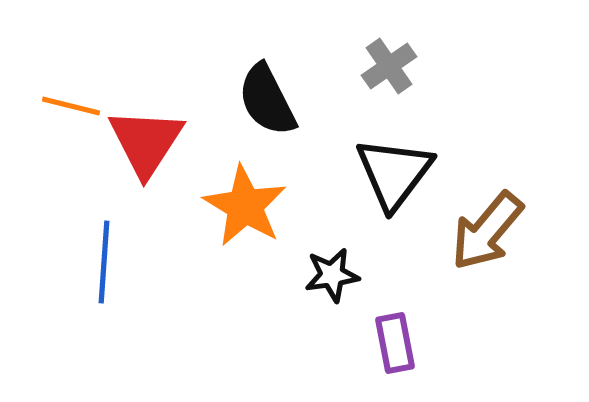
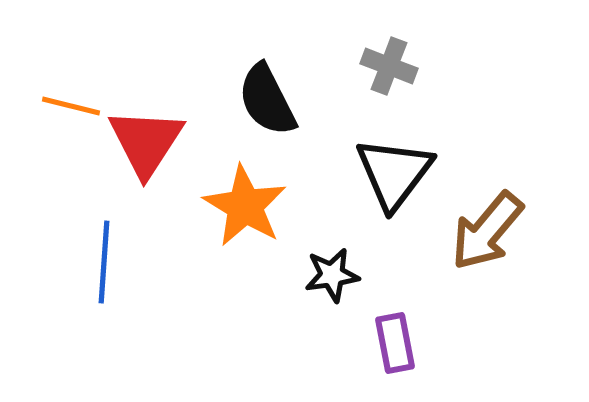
gray cross: rotated 34 degrees counterclockwise
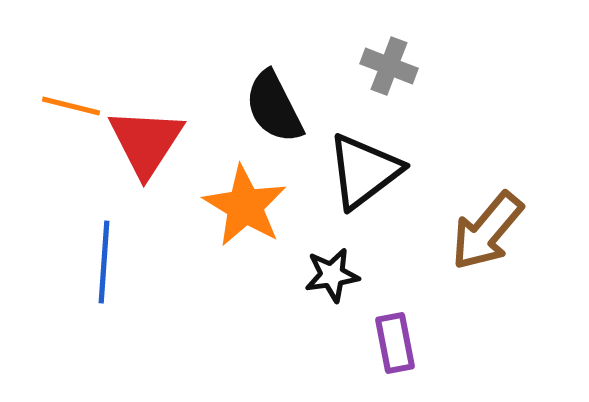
black semicircle: moved 7 px right, 7 px down
black triangle: moved 30 px left, 2 px up; rotated 16 degrees clockwise
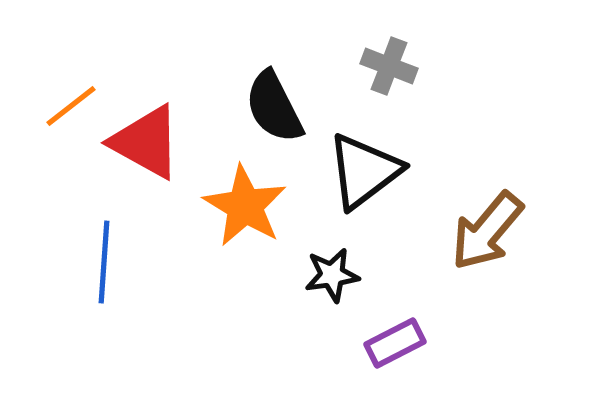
orange line: rotated 52 degrees counterclockwise
red triangle: rotated 34 degrees counterclockwise
purple rectangle: rotated 74 degrees clockwise
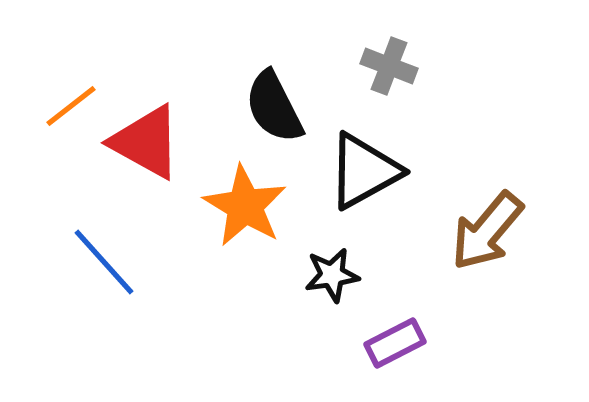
black triangle: rotated 8 degrees clockwise
blue line: rotated 46 degrees counterclockwise
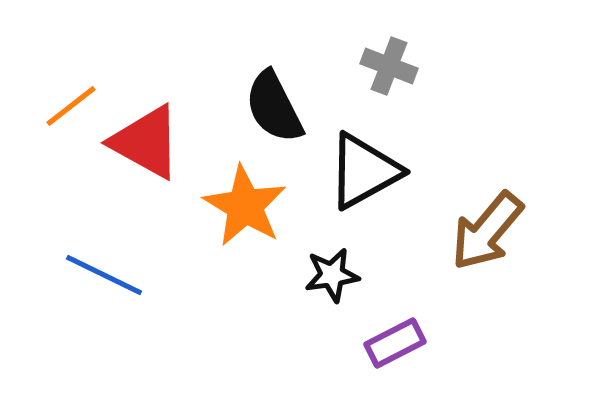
blue line: moved 13 px down; rotated 22 degrees counterclockwise
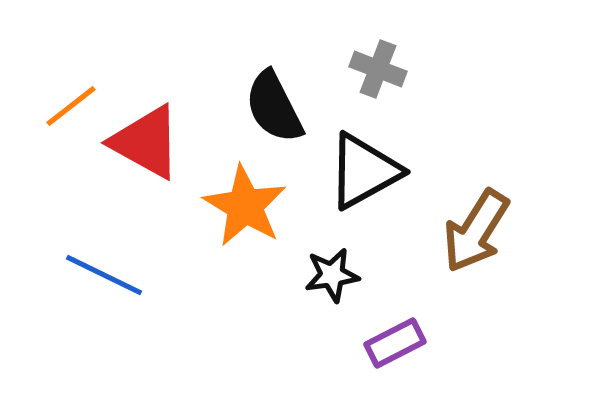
gray cross: moved 11 px left, 3 px down
brown arrow: moved 11 px left; rotated 8 degrees counterclockwise
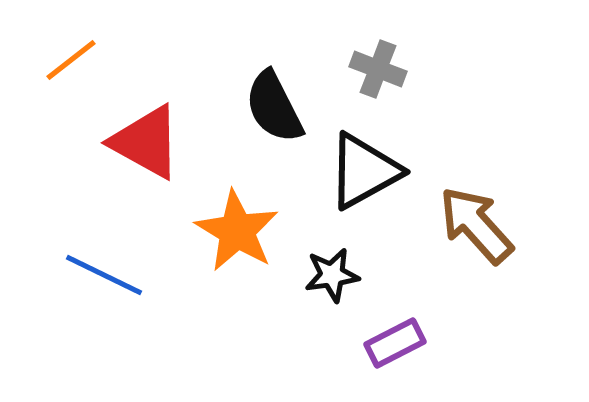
orange line: moved 46 px up
orange star: moved 8 px left, 25 px down
brown arrow: moved 6 px up; rotated 106 degrees clockwise
